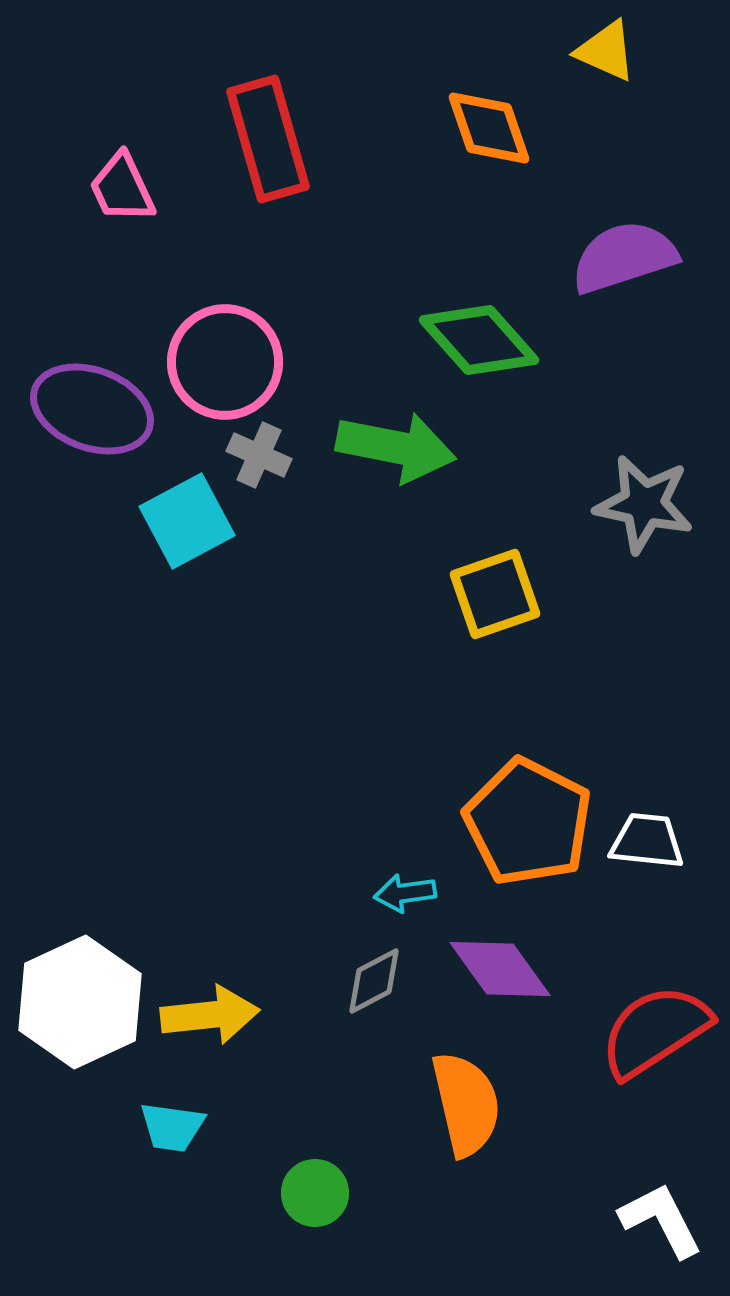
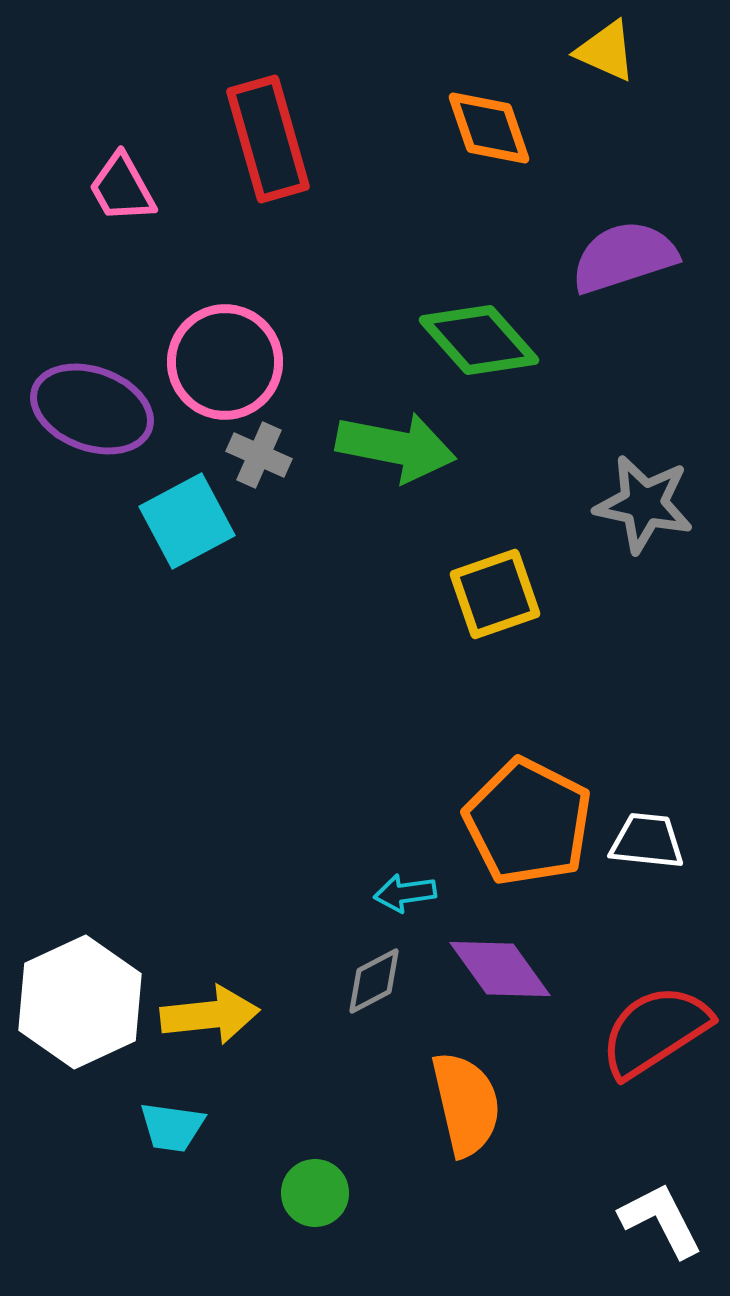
pink trapezoid: rotated 4 degrees counterclockwise
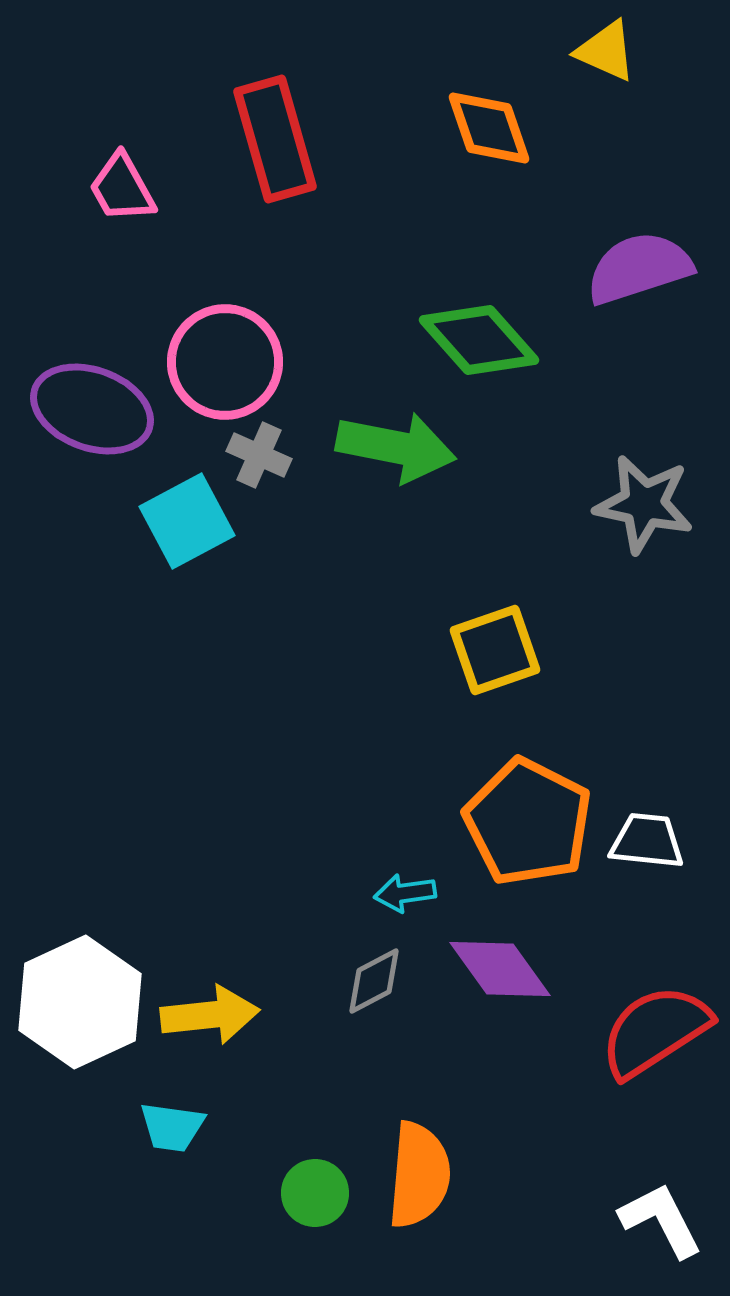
red rectangle: moved 7 px right
purple semicircle: moved 15 px right, 11 px down
yellow square: moved 56 px down
orange semicircle: moved 47 px left, 71 px down; rotated 18 degrees clockwise
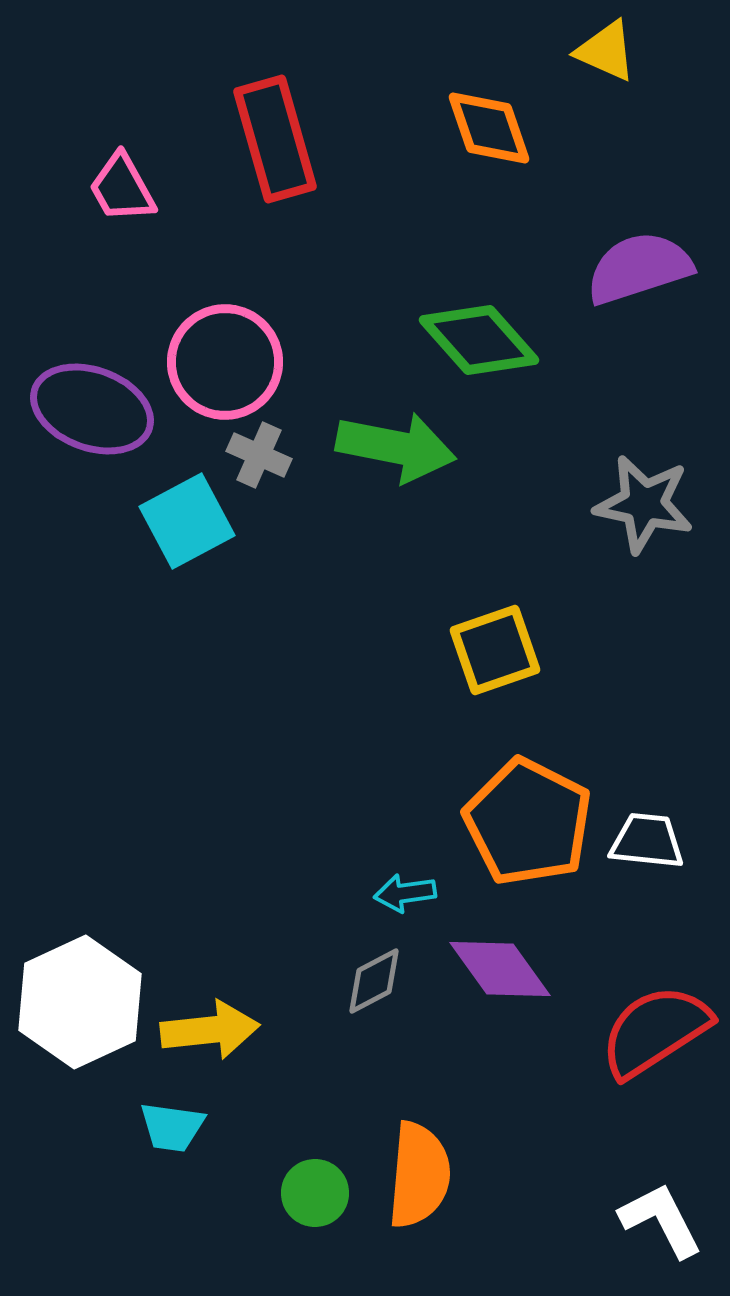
yellow arrow: moved 15 px down
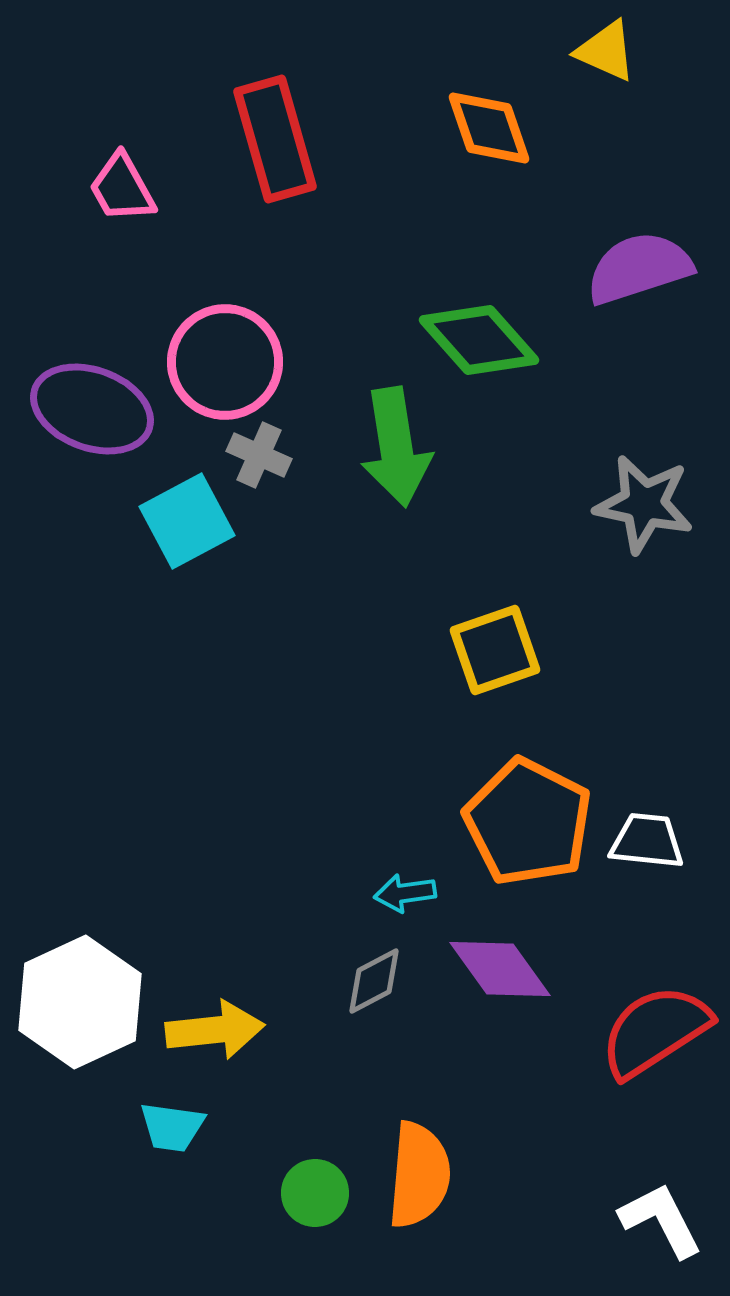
green arrow: rotated 70 degrees clockwise
yellow arrow: moved 5 px right
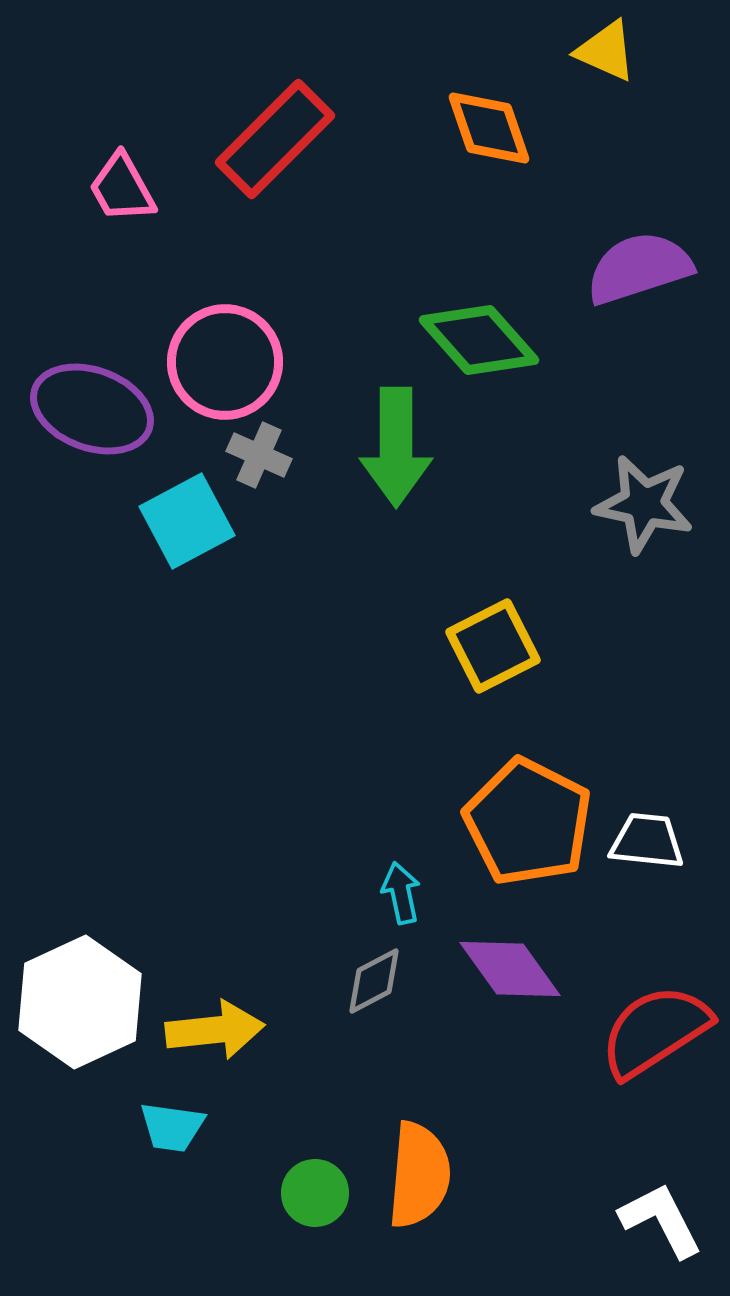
red rectangle: rotated 61 degrees clockwise
green arrow: rotated 9 degrees clockwise
yellow square: moved 2 px left, 4 px up; rotated 8 degrees counterclockwise
cyan arrow: moved 4 px left; rotated 86 degrees clockwise
purple diamond: moved 10 px right
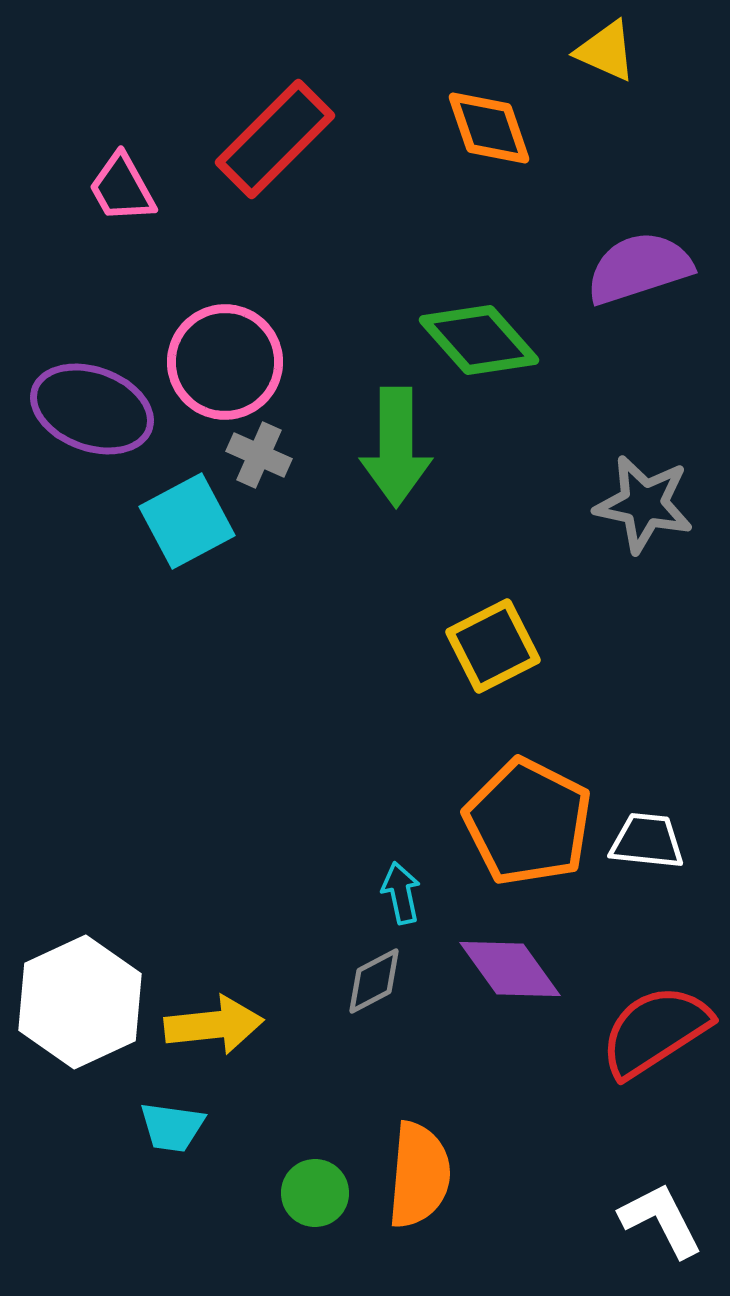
yellow arrow: moved 1 px left, 5 px up
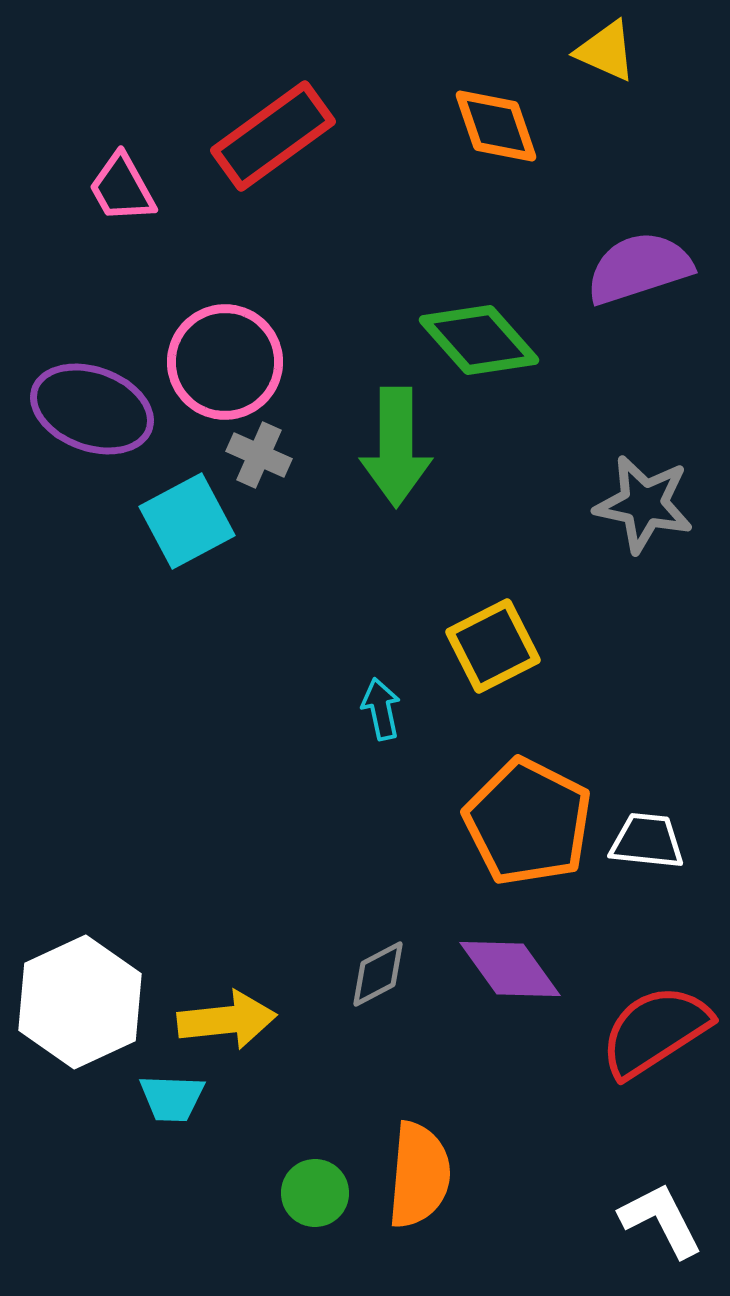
orange diamond: moved 7 px right, 2 px up
red rectangle: moved 2 px left, 3 px up; rotated 9 degrees clockwise
cyan arrow: moved 20 px left, 184 px up
gray diamond: moved 4 px right, 7 px up
yellow arrow: moved 13 px right, 5 px up
cyan trapezoid: moved 29 px up; rotated 6 degrees counterclockwise
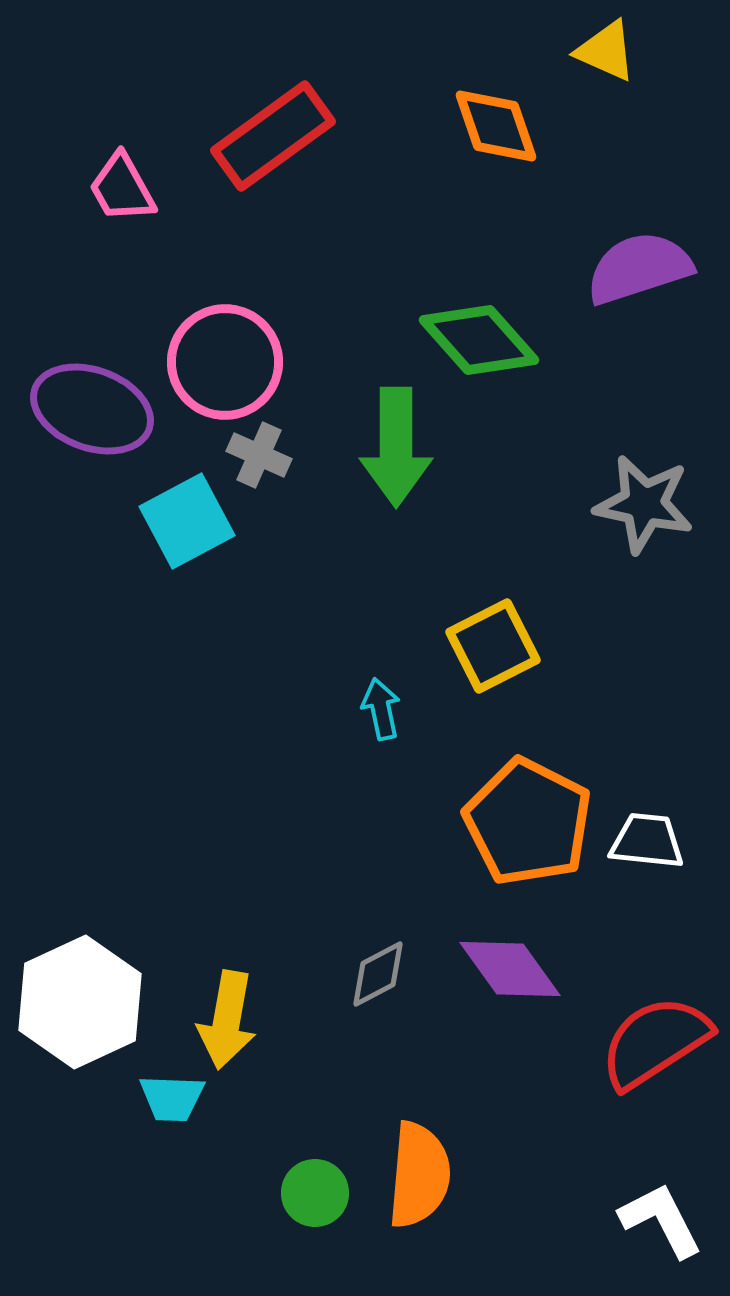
yellow arrow: rotated 106 degrees clockwise
red semicircle: moved 11 px down
